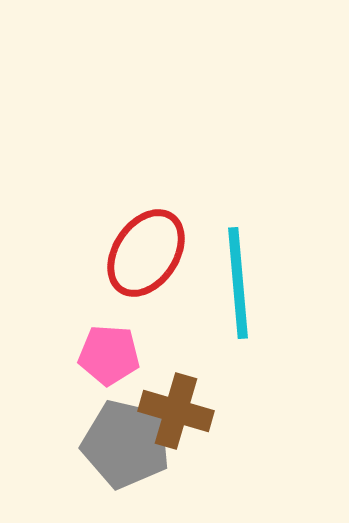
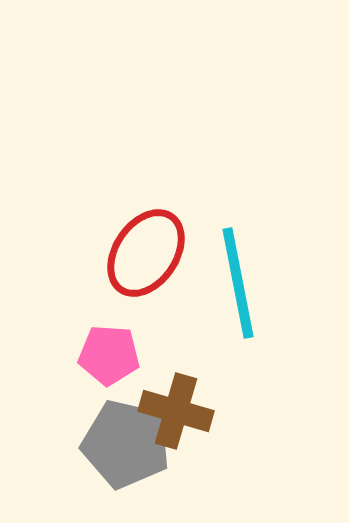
cyan line: rotated 6 degrees counterclockwise
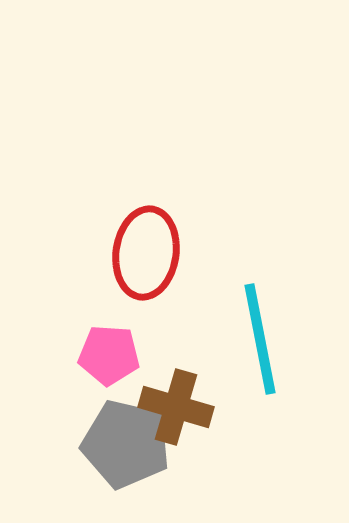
red ellipse: rotated 26 degrees counterclockwise
cyan line: moved 22 px right, 56 px down
brown cross: moved 4 px up
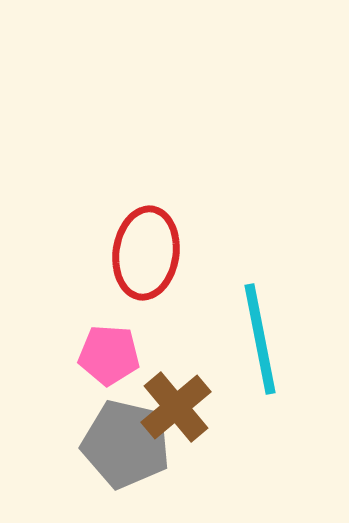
brown cross: rotated 34 degrees clockwise
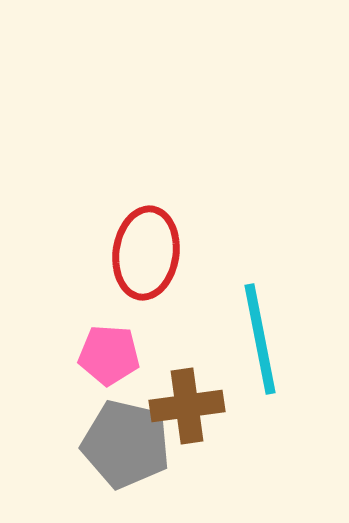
brown cross: moved 11 px right, 1 px up; rotated 32 degrees clockwise
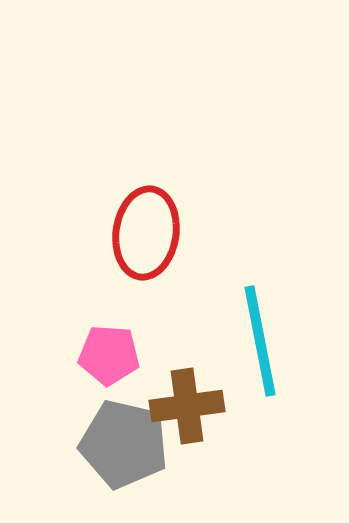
red ellipse: moved 20 px up
cyan line: moved 2 px down
gray pentagon: moved 2 px left
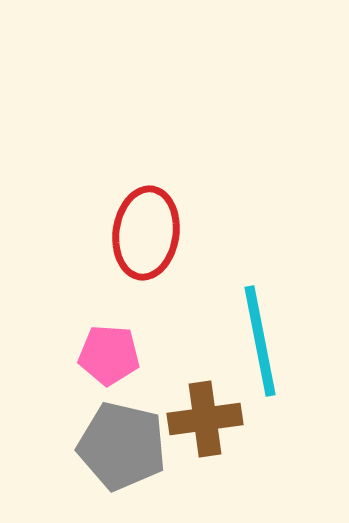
brown cross: moved 18 px right, 13 px down
gray pentagon: moved 2 px left, 2 px down
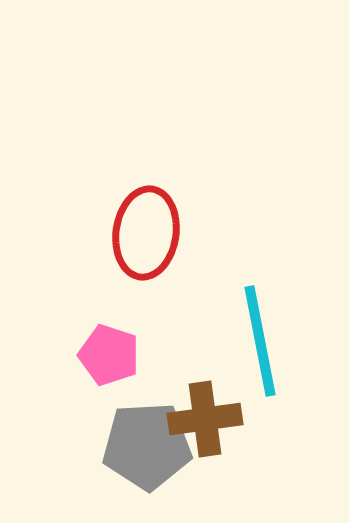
pink pentagon: rotated 14 degrees clockwise
gray pentagon: moved 25 px right; rotated 16 degrees counterclockwise
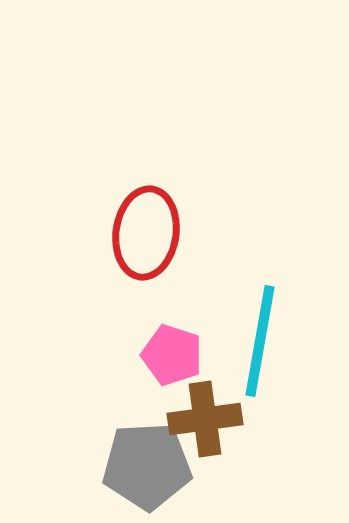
cyan line: rotated 21 degrees clockwise
pink pentagon: moved 63 px right
gray pentagon: moved 20 px down
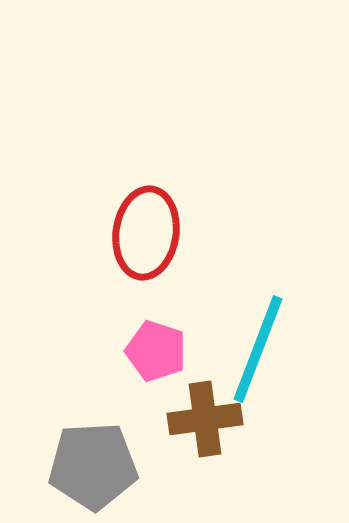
cyan line: moved 2 px left, 8 px down; rotated 11 degrees clockwise
pink pentagon: moved 16 px left, 4 px up
gray pentagon: moved 54 px left
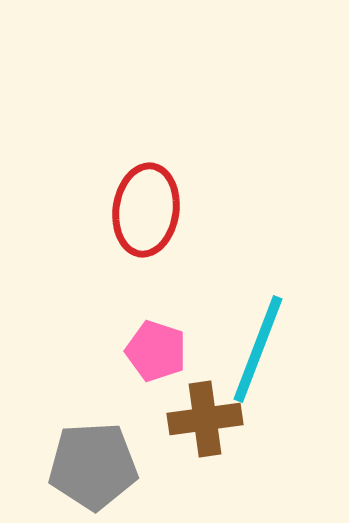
red ellipse: moved 23 px up
